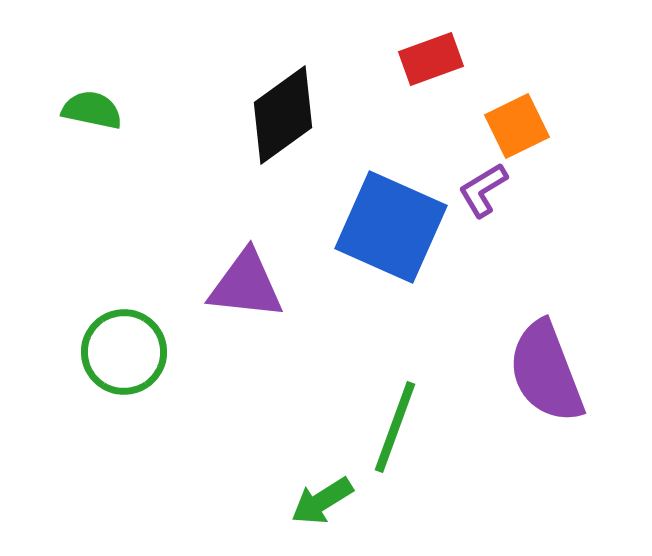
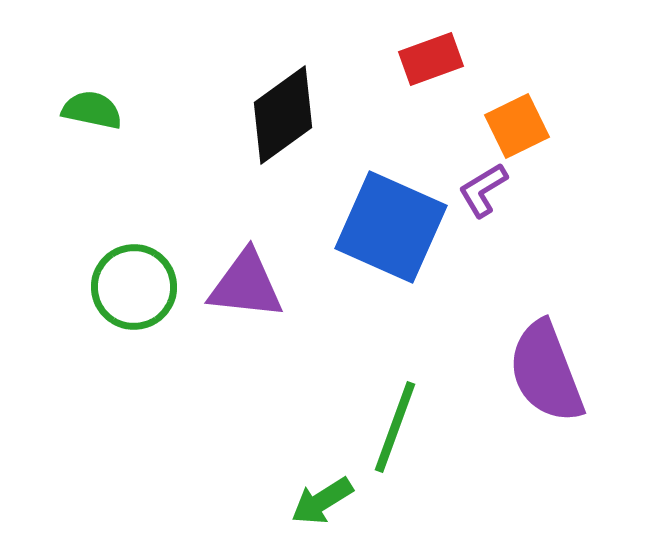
green circle: moved 10 px right, 65 px up
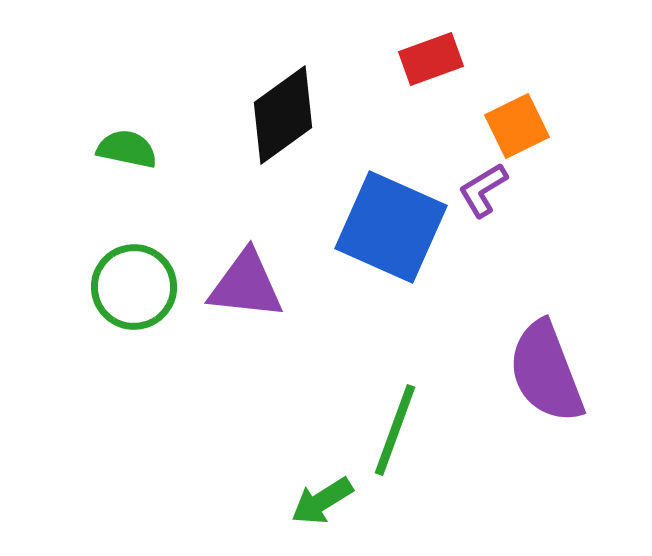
green semicircle: moved 35 px right, 39 px down
green line: moved 3 px down
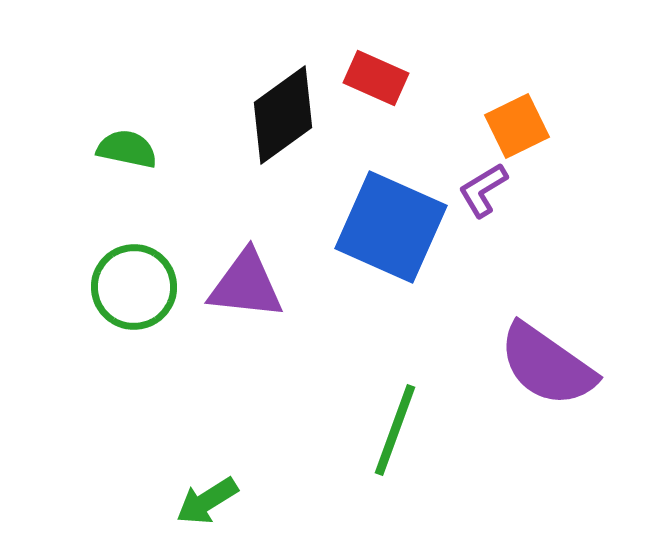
red rectangle: moved 55 px left, 19 px down; rotated 44 degrees clockwise
purple semicircle: moved 1 px right, 7 px up; rotated 34 degrees counterclockwise
green arrow: moved 115 px left
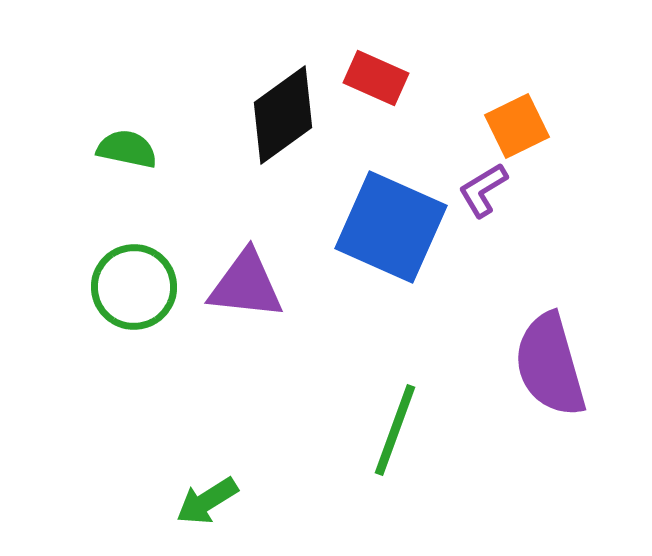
purple semicircle: moved 3 px right; rotated 39 degrees clockwise
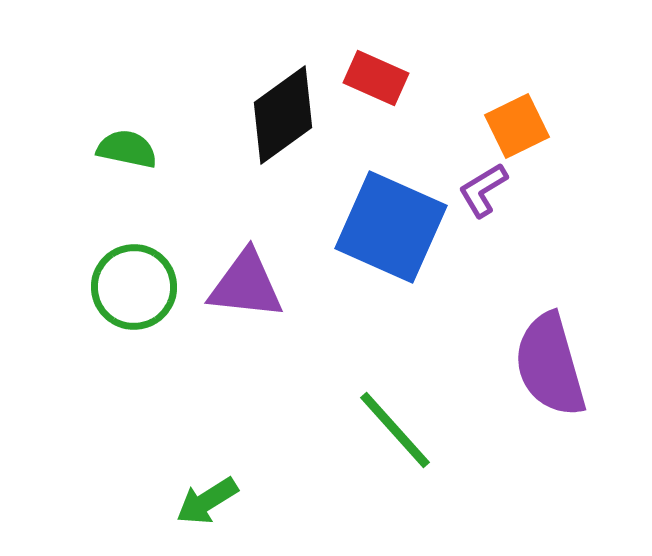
green line: rotated 62 degrees counterclockwise
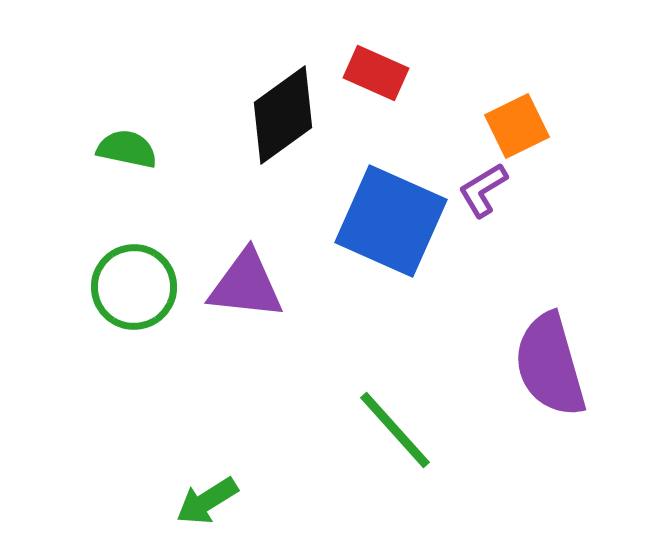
red rectangle: moved 5 px up
blue square: moved 6 px up
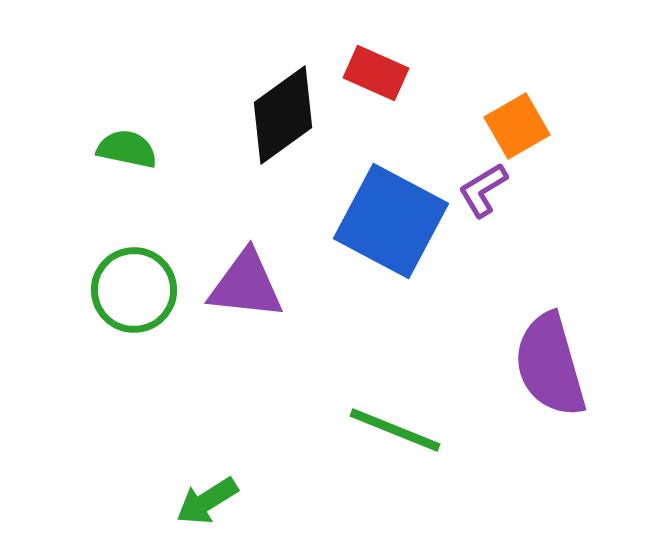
orange square: rotated 4 degrees counterclockwise
blue square: rotated 4 degrees clockwise
green circle: moved 3 px down
green line: rotated 26 degrees counterclockwise
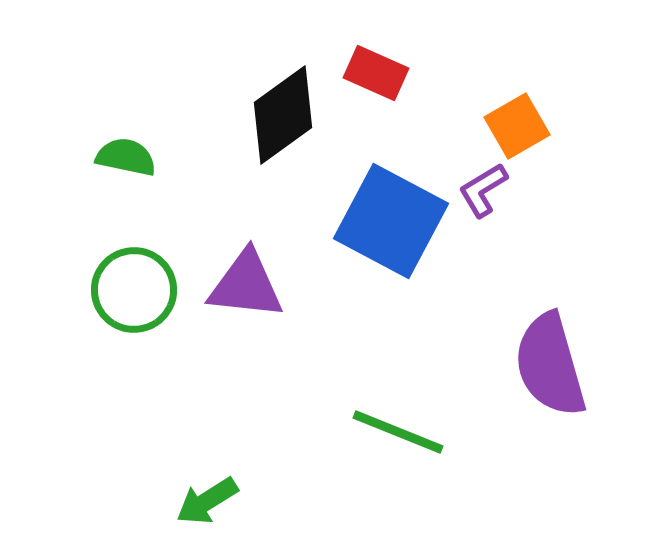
green semicircle: moved 1 px left, 8 px down
green line: moved 3 px right, 2 px down
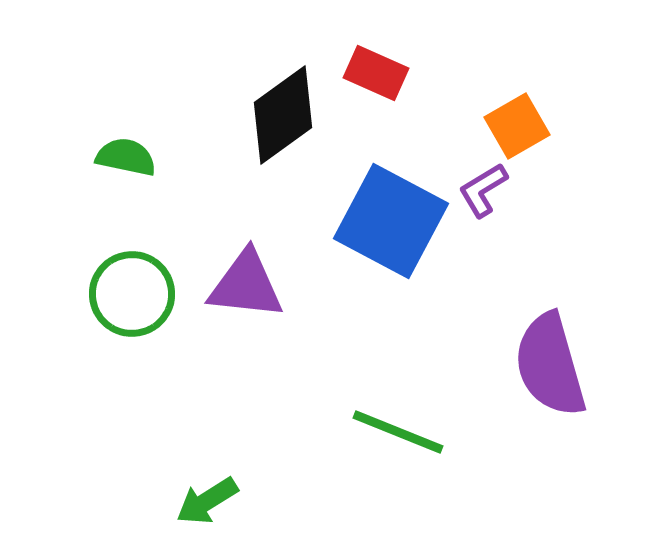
green circle: moved 2 px left, 4 px down
